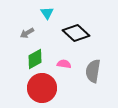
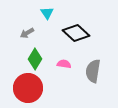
green diamond: rotated 30 degrees counterclockwise
red circle: moved 14 px left
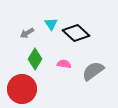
cyan triangle: moved 4 px right, 11 px down
gray semicircle: rotated 45 degrees clockwise
red circle: moved 6 px left, 1 px down
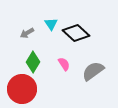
green diamond: moved 2 px left, 3 px down
pink semicircle: rotated 48 degrees clockwise
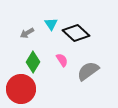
pink semicircle: moved 2 px left, 4 px up
gray semicircle: moved 5 px left
red circle: moved 1 px left
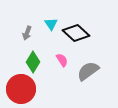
gray arrow: rotated 40 degrees counterclockwise
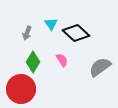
gray semicircle: moved 12 px right, 4 px up
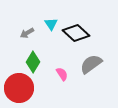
gray arrow: rotated 40 degrees clockwise
pink semicircle: moved 14 px down
gray semicircle: moved 9 px left, 3 px up
red circle: moved 2 px left, 1 px up
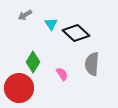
gray arrow: moved 2 px left, 18 px up
gray semicircle: moved 1 px right; rotated 50 degrees counterclockwise
